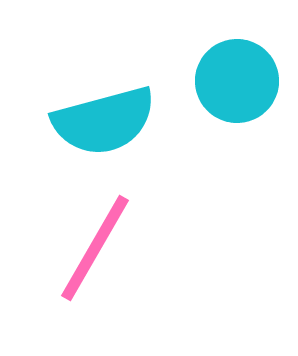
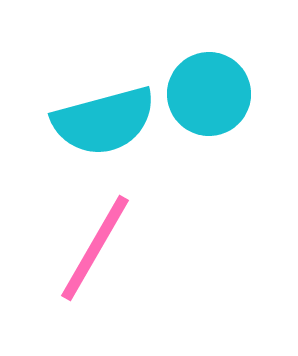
cyan circle: moved 28 px left, 13 px down
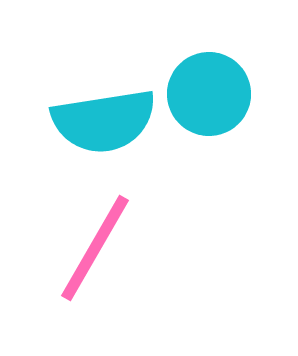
cyan semicircle: rotated 6 degrees clockwise
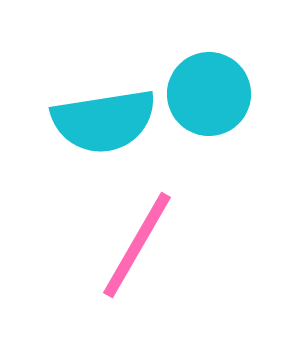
pink line: moved 42 px right, 3 px up
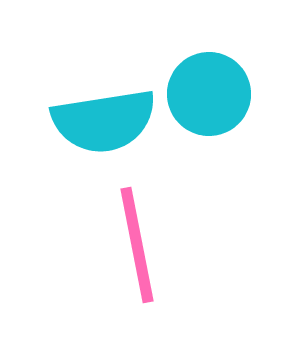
pink line: rotated 41 degrees counterclockwise
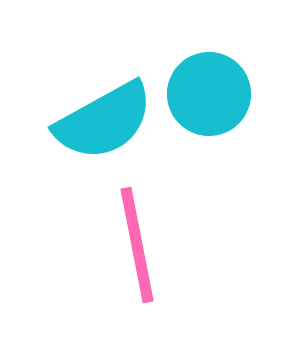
cyan semicircle: rotated 20 degrees counterclockwise
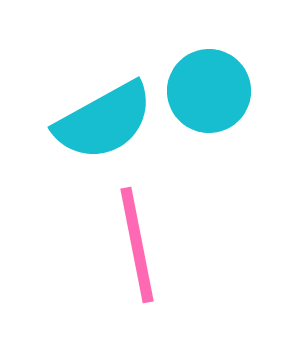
cyan circle: moved 3 px up
